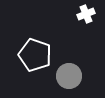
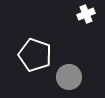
gray circle: moved 1 px down
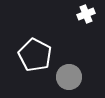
white pentagon: rotated 8 degrees clockwise
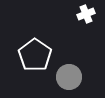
white pentagon: rotated 8 degrees clockwise
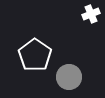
white cross: moved 5 px right
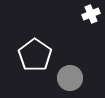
gray circle: moved 1 px right, 1 px down
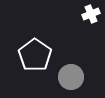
gray circle: moved 1 px right, 1 px up
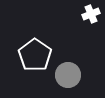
gray circle: moved 3 px left, 2 px up
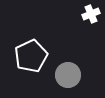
white pentagon: moved 4 px left, 1 px down; rotated 12 degrees clockwise
